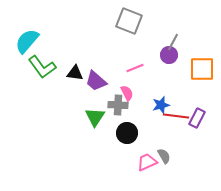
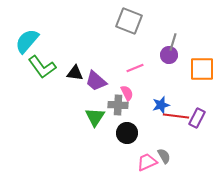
gray line: rotated 12 degrees counterclockwise
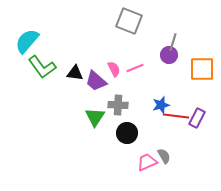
pink semicircle: moved 13 px left, 24 px up
